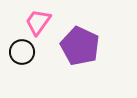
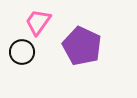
purple pentagon: moved 2 px right
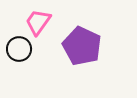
black circle: moved 3 px left, 3 px up
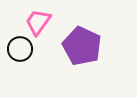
black circle: moved 1 px right
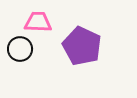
pink trapezoid: rotated 56 degrees clockwise
